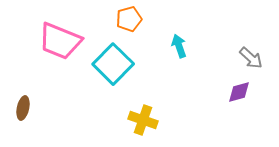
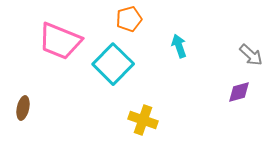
gray arrow: moved 3 px up
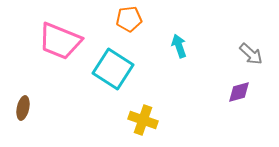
orange pentagon: rotated 10 degrees clockwise
gray arrow: moved 1 px up
cyan square: moved 5 px down; rotated 12 degrees counterclockwise
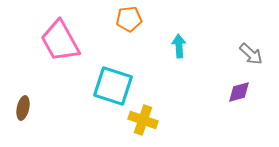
pink trapezoid: rotated 39 degrees clockwise
cyan arrow: rotated 15 degrees clockwise
cyan square: moved 17 px down; rotated 15 degrees counterclockwise
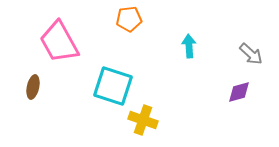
pink trapezoid: moved 1 px left, 1 px down
cyan arrow: moved 10 px right
brown ellipse: moved 10 px right, 21 px up
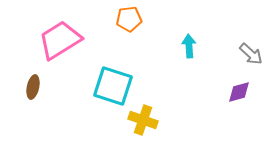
pink trapezoid: moved 1 px right, 2 px up; rotated 87 degrees clockwise
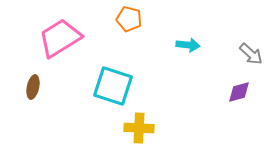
orange pentagon: rotated 20 degrees clockwise
pink trapezoid: moved 2 px up
cyan arrow: moved 1 px left, 1 px up; rotated 100 degrees clockwise
yellow cross: moved 4 px left, 8 px down; rotated 16 degrees counterclockwise
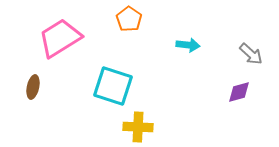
orange pentagon: rotated 20 degrees clockwise
yellow cross: moved 1 px left, 1 px up
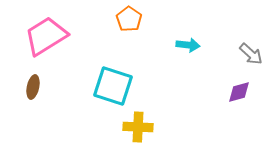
pink trapezoid: moved 14 px left, 2 px up
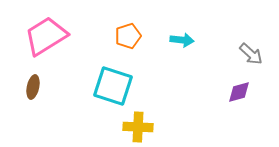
orange pentagon: moved 1 px left, 17 px down; rotated 20 degrees clockwise
cyan arrow: moved 6 px left, 5 px up
